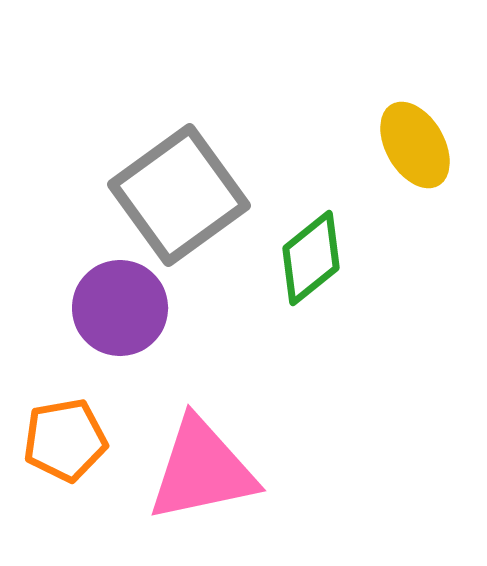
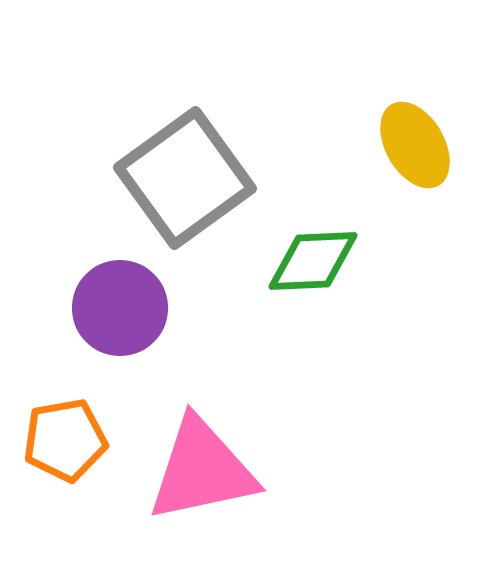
gray square: moved 6 px right, 17 px up
green diamond: moved 2 px right, 3 px down; rotated 36 degrees clockwise
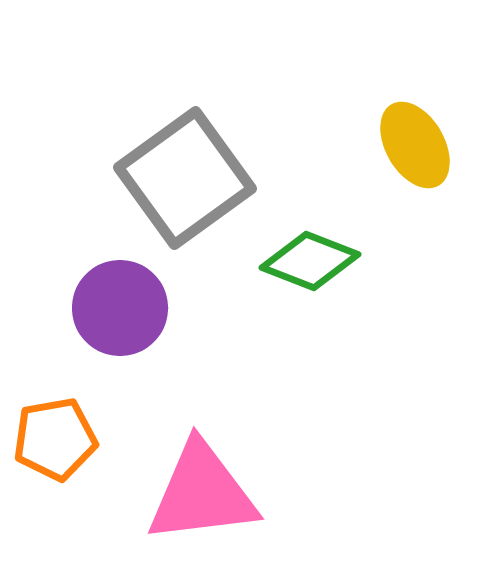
green diamond: moved 3 px left; rotated 24 degrees clockwise
orange pentagon: moved 10 px left, 1 px up
pink triangle: moved 23 px down; rotated 5 degrees clockwise
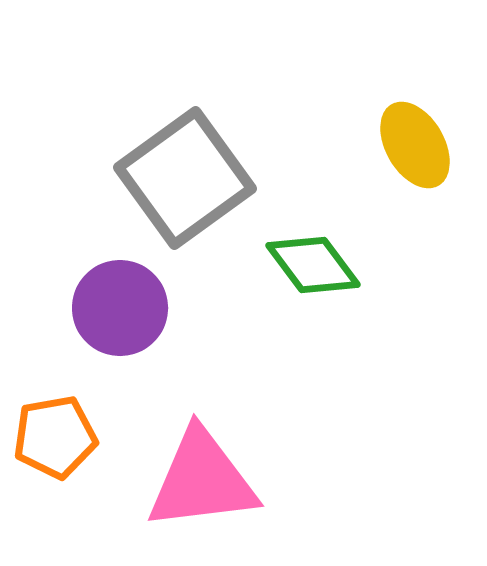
green diamond: moved 3 px right, 4 px down; rotated 32 degrees clockwise
orange pentagon: moved 2 px up
pink triangle: moved 13 px up
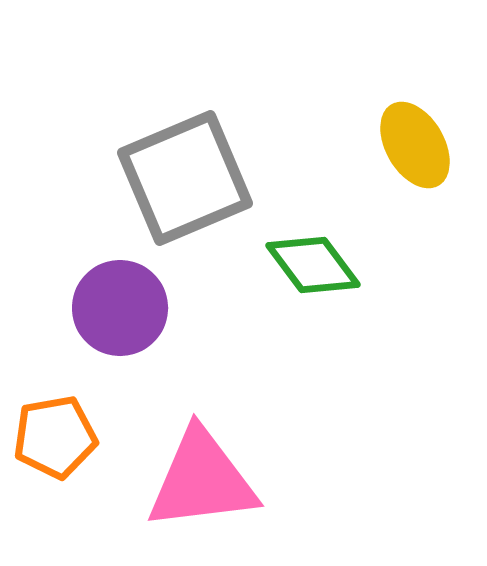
gray square: rotated 13 degrees clockwise
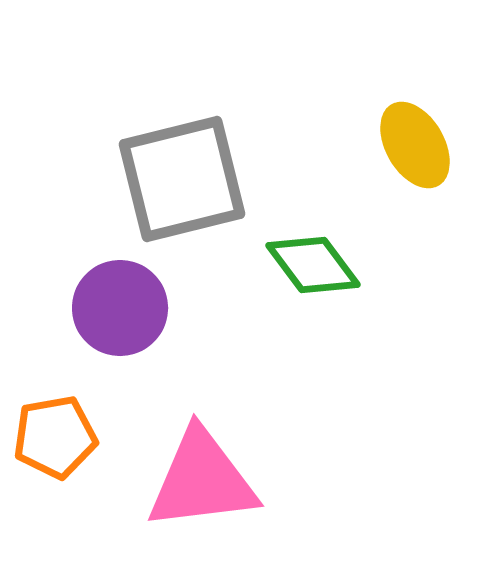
gray square: moved 3 px left, 1 px down; rotated 9 degrees clockwise
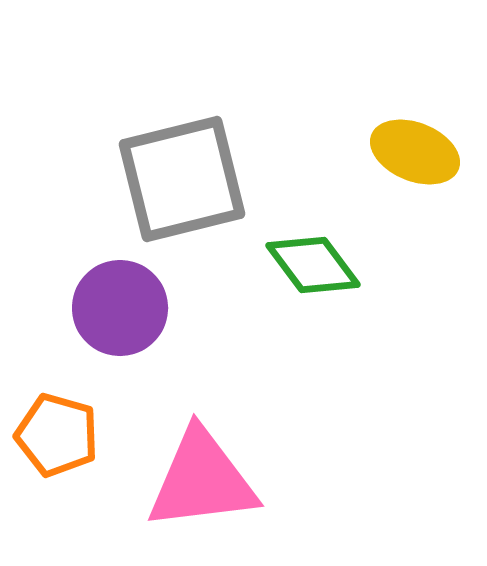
yellow ellipse: moved 7 px down; rotated 38 degrees counterclockwise
orange pentagon: moved 2 px right, 2 px up; rotated 26 degrees clockwise
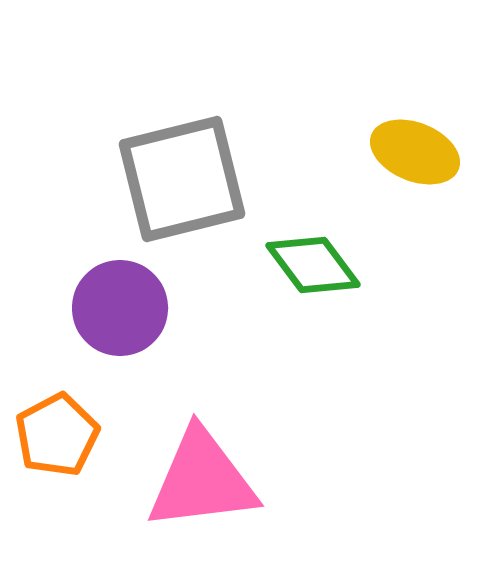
orange pentagon: rotated 28 degrees clockwise
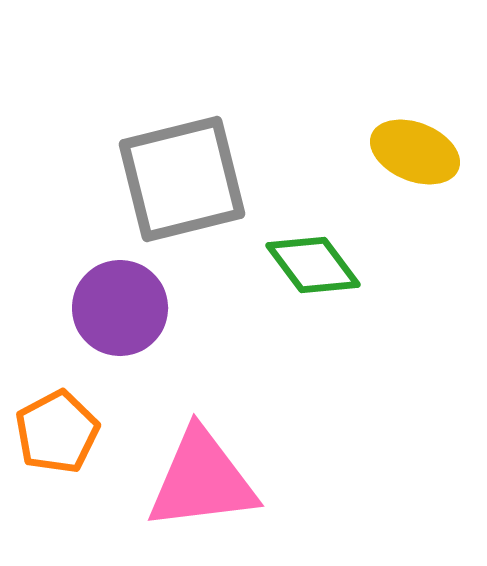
orange pentagon: moved 3 px up
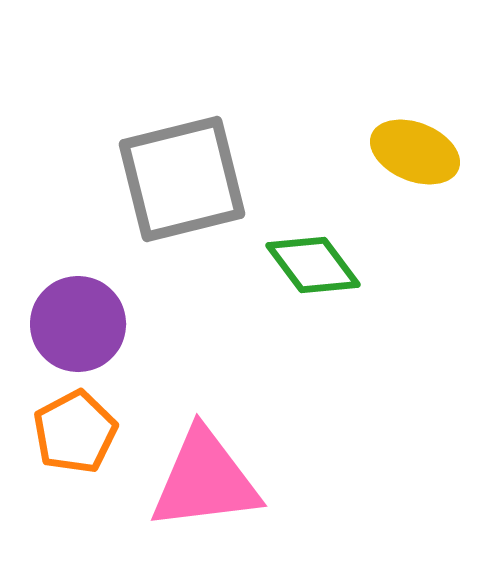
purple circle: moved 42 px left, 16 px down
orange pentagon: moved 18 px right
pink triangle: moved 3 px right
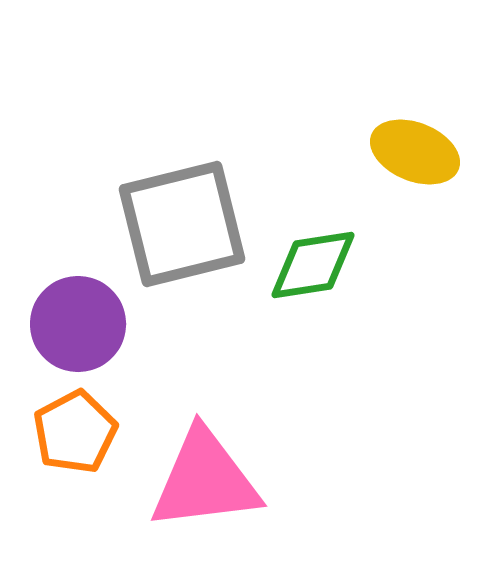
gray square: moved 45 px down
green diamond: rotated 62 degrees counterclockwise
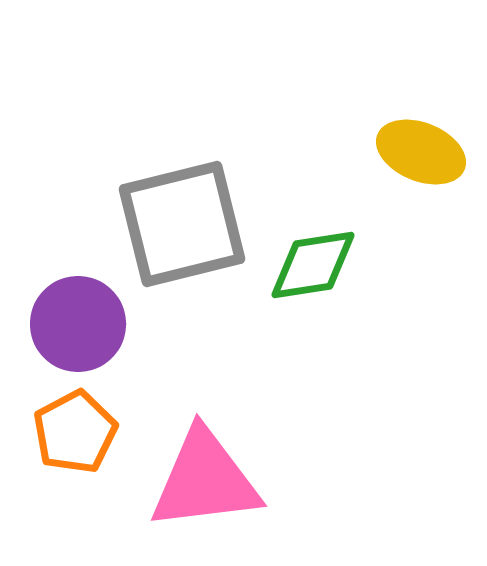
yellow ellipse: moved 6 px right
